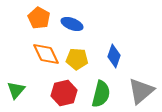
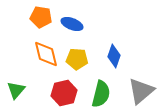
orange pentagon: moved 2 px right, 1 px up; rotated 20 degrees counterclockwise
orange diamond: rotated 12 degrees clockwise
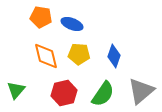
orange diamond: moved 2 px down
yellow pentagon: moved 2 px right, 5 px up
green semicircle: moved 2 px right; rotated 20 degrees clockwise
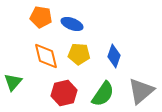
green triangle: moved 3 px left, 8 px up
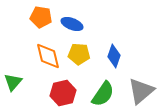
orange diamond: moved 2 px right
red hexagon: moved 1 px left
